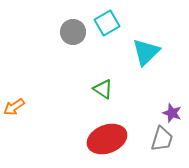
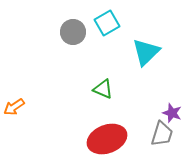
green triangle: rotated 10 degrees counterclockwise
gray trapezoid: moved 5 px up
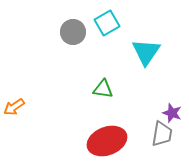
cyan triangle: rotated 12 degrees counterclockwise
green triangle: rotated 15 degrees counterclockwise
gray trapezoid: rotated 8 degrees counterclockwise
red ellipse: moved 2 px down
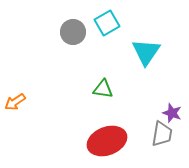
orange arrow: moved 1 px right, 5 px up
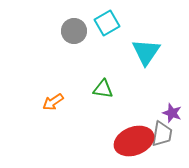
gray circle: moved 1 px right, 1 px up
orange arrow: moved 38 px right
red ellipse: moved 27 px right
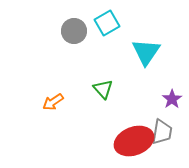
green triangle: rotated 40 degrees clockwise
purple star: moved 14 px up; rotated 18 degrees clockwise
gray trapezoid: moved 2 px up
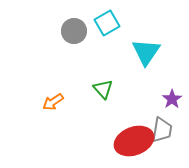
gray trapezoid: moved 2 px up
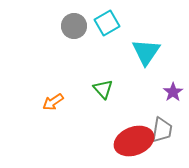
gray circle: moved 5 px up
purple star: moved 1 px right, 7 px up
